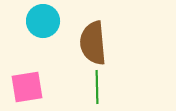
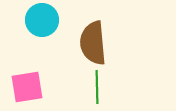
cyan circle: moved 1 px left, 1 px up
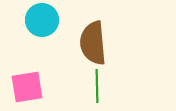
green line: moved 1 px up
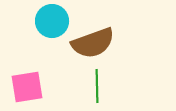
cyan circle: moved 10 px right, 1 px down
brown semicircle: rotated 105 degrees counterclockwise
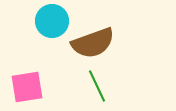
green line: rotated 24 degrees counterclockwise
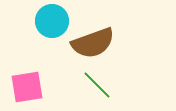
green line: moved 1 px up; rotated 20 degrees counterclockwise
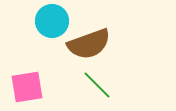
brown semicircle: moved 4 px left, 1 px down
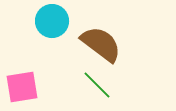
brown semicircle: moved 12 px right; rotated 123 degrees counterclockwise
pink square: moved 5 px left
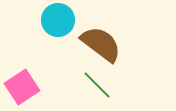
cyan circle: moved 6 px right, 1 px up
pink square: rotated 24 degrees counterclockwise
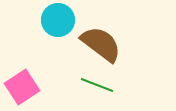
green line: rotated 24 degrees counterclockwise
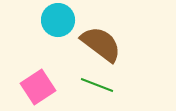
pink square: moved 16 px right
